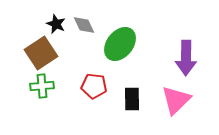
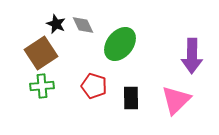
gray diamond: moved 1 px left
purple arrow: moved 6 px right, 2 px up
red pentagon: rotated 10 degrees clockwise
black rectangle: moved 1 px left, 1 px up
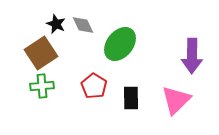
red pentagon: rotated 15 degrees clockwise
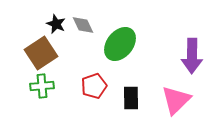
red pentagon: rotated 20 degrees clockwise
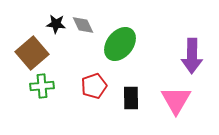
black star: rotated 18 degrees counterclockwise
brown square: moved 9 px left; rotated 8 degrees counterclockwise
pink triangle: rotated 16 degrees counterclockwise
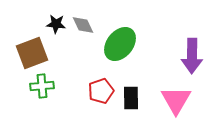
brown square: rotated 20 degrees clockwise
red pentagon: moved 7 px right, 5 px down
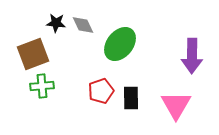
black star: moved 1 px up
brown square: moved 1 px right, 1 px down
pink triangle: moved 5 px down
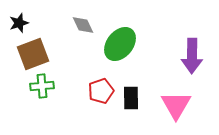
black star: moved 37 px left; rotated 24 degrees counterclockwise
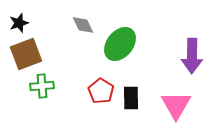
brown square: moved 7 px left
red pentagon: rotated 20 degrees counterclockwise
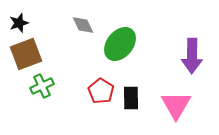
green cross: rotated 20 degrees counterclockwise
